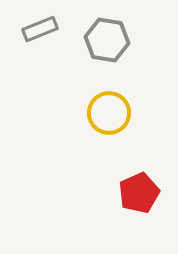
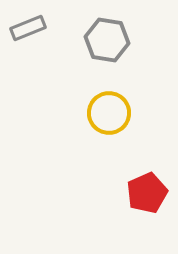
gray rectangle: moved 12 px left, 1 px up
red pentagon: moved 8 px right
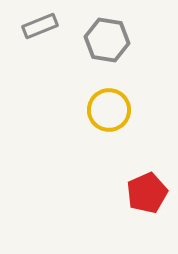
gray rectangle: moved 12 px right, 2 px up
yellow circle: moved 3 px up
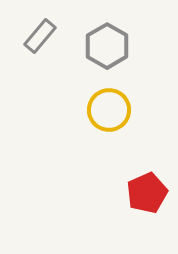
gray rectangle: moved 10 px down; rotated 28 degrees counterclockwise
gray hexagon: moved 6 px down; rotated 21 degrees clockwise
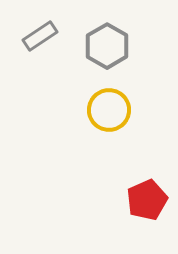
gray rectangle: rotated 16 degrees clockwise
red pentagon: moved 7 px down
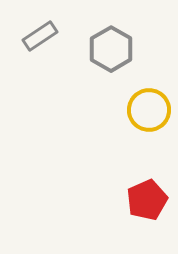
gray hexagon: moved 4 px right, 3 px down
yellow circle: moved 40 px right
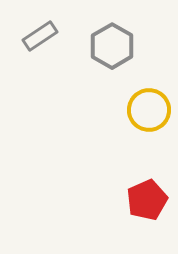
gray hexagon: moved 1 px right, 3 px up
